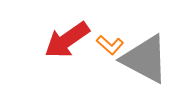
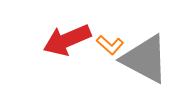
red arrow: rotated 12 degrees clockwise
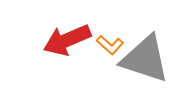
gray triangle: rotated 10 degrees counterclockwise
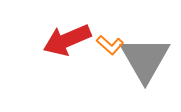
gray triangle: rotated 42 degrees clockwise
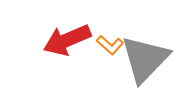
gray triangle: rotated 14 degrees clockwise
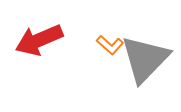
red arrow: moved 28 px left
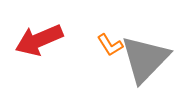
orange L-shape: rotated 16 degrees clockwise
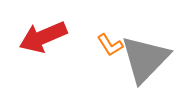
red arrow: moved 4 px right, 3 px up
